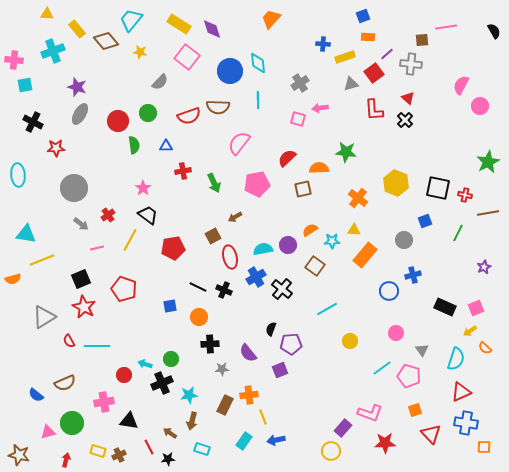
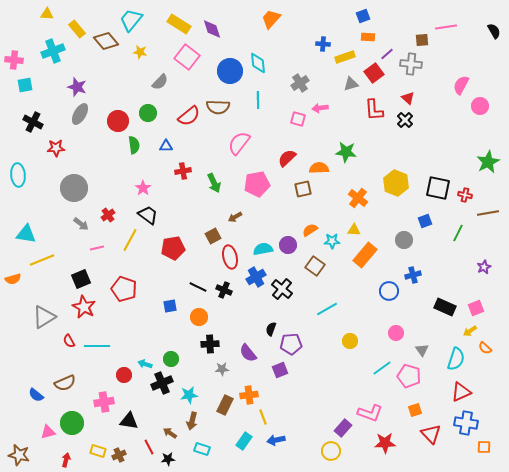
red semicircle at (189, 116): rotated 20 degrees counterclockwise
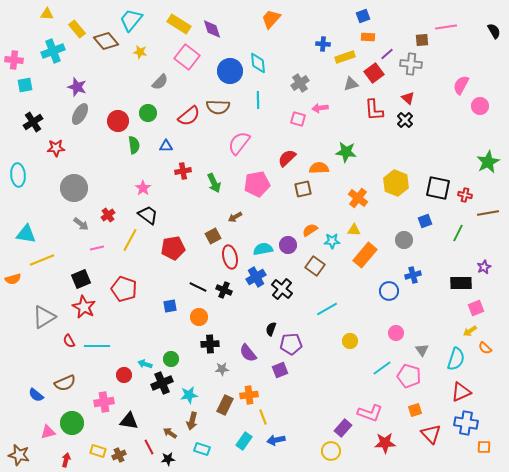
black cross at (33, 122): rotated 30 degrees clockwise
black rectangle at (445, 307): moved 16 px right, 24 px up; rotated 25 degrees counterclockwise
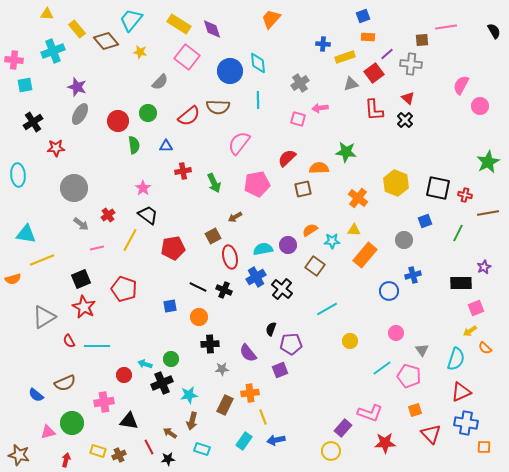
orange cross at (249, 395): moved 1 px right, 2 px up
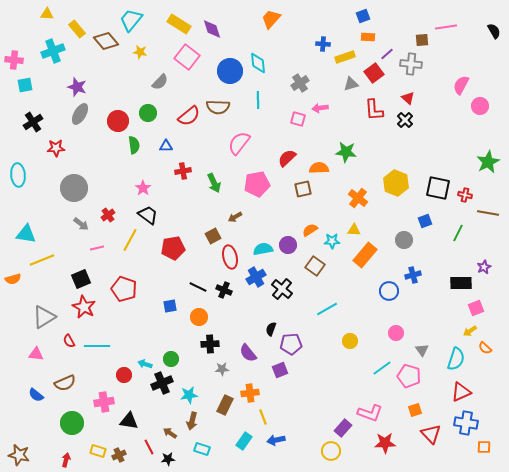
brown line at (488, 213): rotated 20 degrees clockwise
pink triangle at (48, 432): moved 12 px left, 78 px up; rotated 21 degrees clockwise
